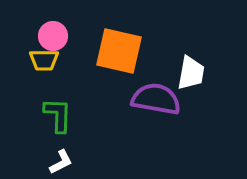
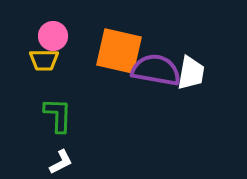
purple semicircle: moved 29 px up
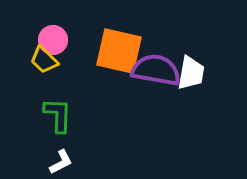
pink circle: moved 4 px down
yellow trapezoid: rotated 44 degrees clockwise
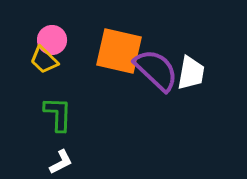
pink circle: moved 1 px left
purple semicircle: rotated 33 degrees clockwise
green L-shape: moved 1 px up
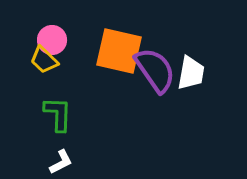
purple semicircle: moved 1 px left; rotated 12 degrees clockwise
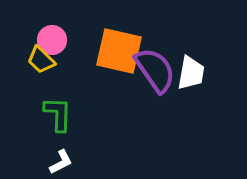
yellow trapezoid: moved 3 px left
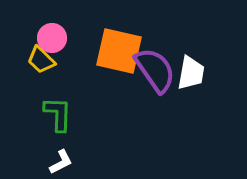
pink circle: moved 2 px up
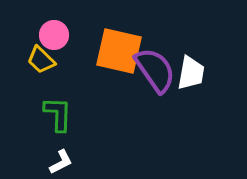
pink circle: moved 2 px right, 3 px up
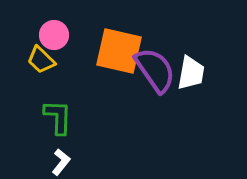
green L-shape: moved 3 px down
white L-shape: rotated 24 degrees counterclockwise
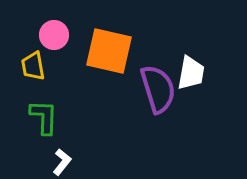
orange square: moved 10 px left
yellow trapezoid: moved 8 px left, 6 px down; rotated 36 degrees clockwise
purple semicircle: moved 3 px right, 19 px down; rotated 18 degrees clockwise
green L-shape: moved 14 px left
white L-shape: moved 1 px right
